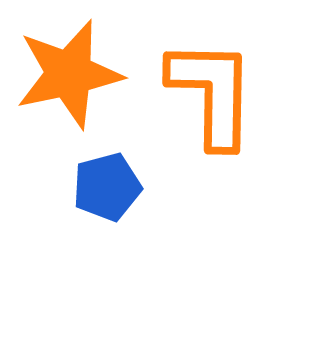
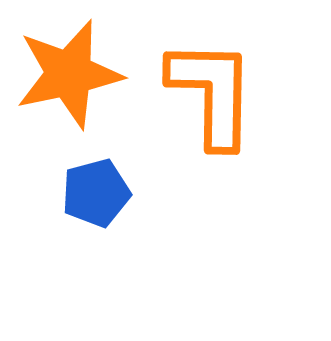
blue pentagon: moved 11 px left, 6 px down
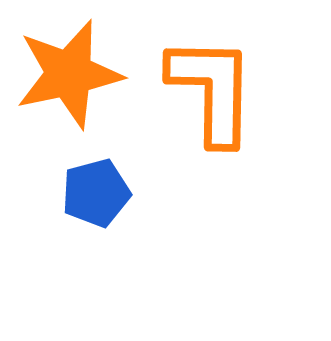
orange L-shape: moved 3 px up
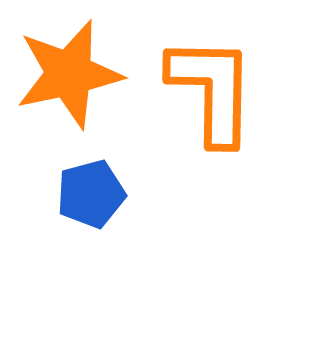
blue pentagon: moved 5 px left, 1 px down
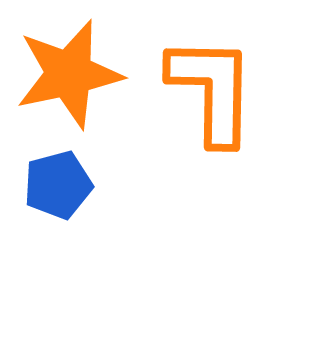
blue pentagon: moved 33 px left, 9 px up
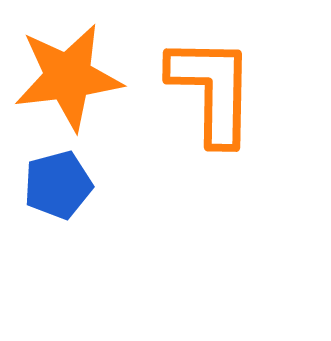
orange star: moved 1 px left, 3 px down; rotated 5 degrees clockwise
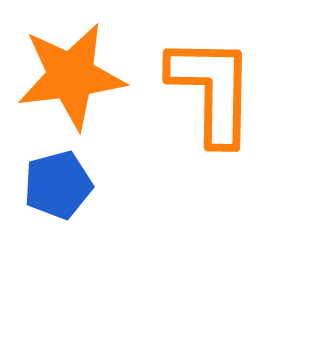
orange star: moved 3 px right, 1 px up
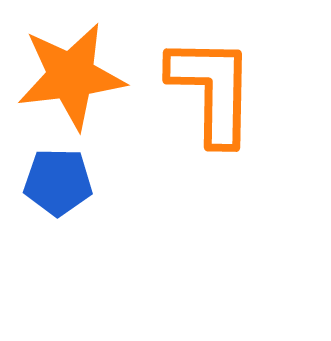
blue pentagon: moved 3 px up; rotated 16 degrees clockwise
